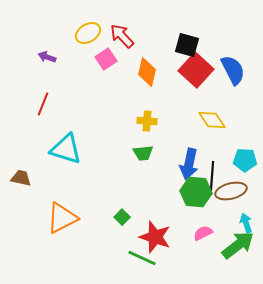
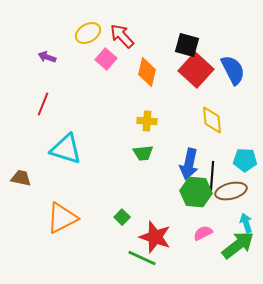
pink square: rotated 15 degrees counterclockwise
yellow diamond: rotated 28 degrees clockwise
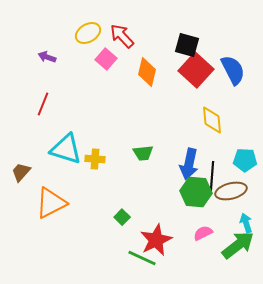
yellow cross: moved 52 px left, 38 px down
brown trapezoid: moved 6 px up; rotated 60 degrees counterclockwise
orange triangle: moved 11 px left, 15 px up
red star: moved 1 px right, 3 px down; rotated 28 degrees clockwise
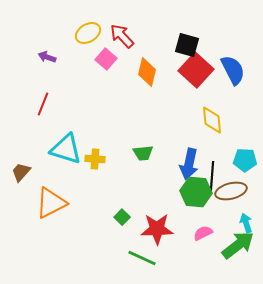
red star: moved 1 px right, 11 px up; rotated 24 degrees clockwise
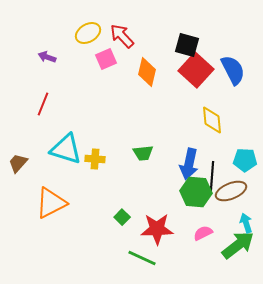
pink square: rotated 25 degrees clockwise
brown trapezoid: moved 3 px left, 9 px up
brown ellipse: rotated 8 degrees counterclockwise
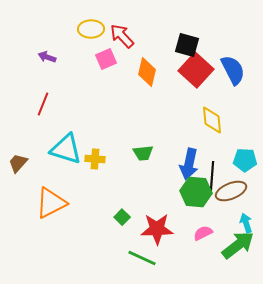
yellow ellipse: moved 3 px right, 4 px up; rotated 30 degrees clockwise
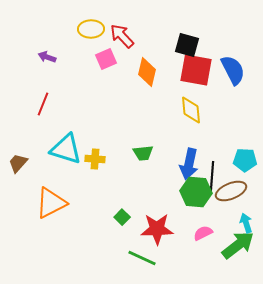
red square: rotated 32 degrees counterclockwise
yellow diamond: moved 21 px left, 10 px up
